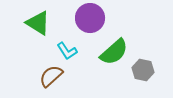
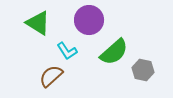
purple circle: moved 1 px left, 2 px down
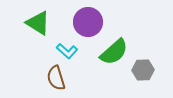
purple circle: moved 1 px left, 2 px down
cyan L-shape: rotated 15 degrees counterclockwise
gray hexagon: rotated 15 degrees counterclockwise
brown semicircle: moved 5 px right, 2 px down; rotated 65 degrees counterclockwise
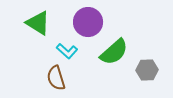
gray hexagon: moved 4 px right
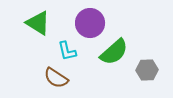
purple circle: moved 2 px right, 1 px down
cyan L-shape: rotated 35 degrees clockwise
brown semicircle: rotated 40 degrees counterclockwise
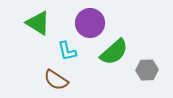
brown semicircle: moved 2 px down
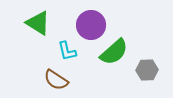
purple circle: moved 1 px right, 2 px down
